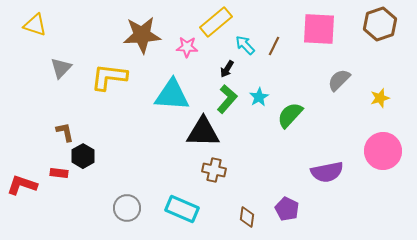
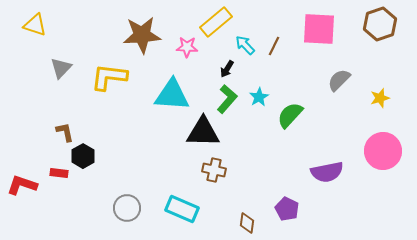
brown diamond: moved 6 px down
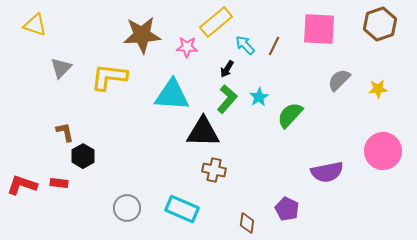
yellow star: moved 2 px left, 9 px up; rotated 12 degrees clockwise
red rectangle: moved 10 px down
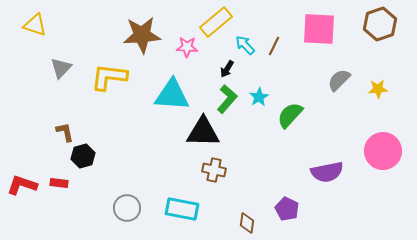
black hexagon: rotated 15 degrees clockwise
cyan rectangle: rotated 12 degrees counterclockwise
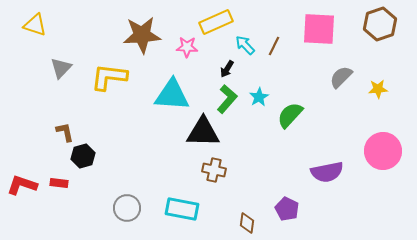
yellow rectangle: rotated 16 degrees clockwise
gray semicircle: moved 2 px right, 3 px up
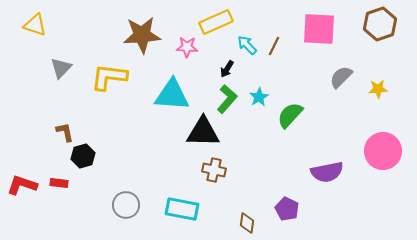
cyan arrow: moved 2 px right
gray circle: moved 1 px left, 3 px up
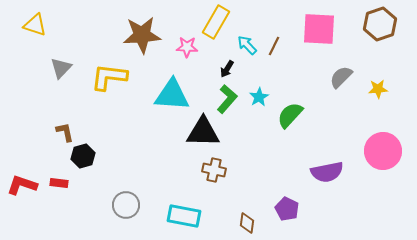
yellow rectangle: rotated 36 degrees counterclockwise
cyan rectangle: moved 2 px right, 7 px down
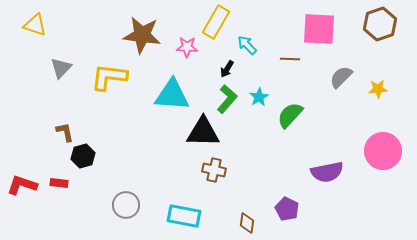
brown star: rotated 12 degrees clockwise
brown line: moved 16 px right, 13 px down; rotated 66 degrees clockwise
